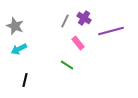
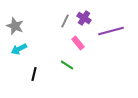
black line: moved 9 px right, 6 px up
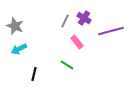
pink rectangle: moved 1 px left, 1 px up
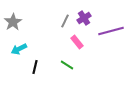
purple cross: rotated 24 degrees clockwise
gray star: moved 2 px left, 4 px up; rotated 18 degrees clockwise
black line: moved 1 px right, 7 px up
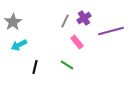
cyan arrow: moved 4 px up
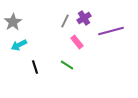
black line: rotated 32 degrees counterclockwise
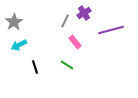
purple cross: moved 5 px up
gray star: moved 1 px right
purple line: moved 1 px up
pink rectangle: moved 2 px left
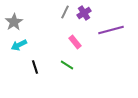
gray line: moved 9 px up
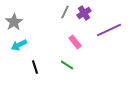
purple line: moved 2 px left; rotated 10 degrees counterclockwise
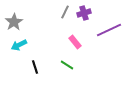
purple cross: rotated 16 degrees clockwise
